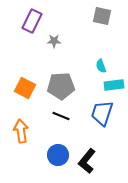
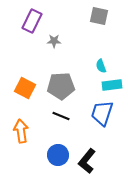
gray square: moved 3 px left
cyan rectangle: moved 2 px left
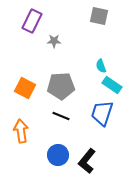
cyan rectangle: rotated 42 degrees clockwise
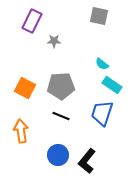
cyan semicircle: moved 1 px right, 2 px up; rotated 32 degrees counterclockwise
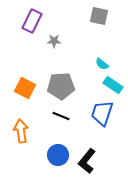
cyan rectangle: moved 1 px right
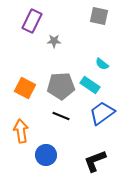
cyan rectangle: moved 23 px left
blue trapezoid: rotated 36 degrees clockwise
blue circle: moved 12 px left
black L-shape: moved 8 px right; rotated 30 degrees clockwise
